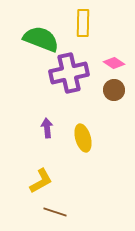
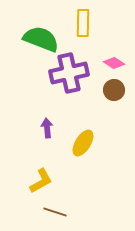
yellow ellipse: moved 5 px down; rotated 48 degrees clockwise
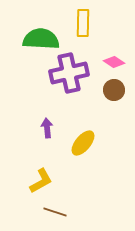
green semicircle: rotated 18 degrees counterclockwise
pink diamond: moved 1 px up
yellow ellipse: rotated 8 degrees clockwise
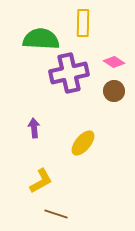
brown circle: moved 1 px down
purple arrow: moved 13 px left
brown line: moved 1 px right, 2 px down
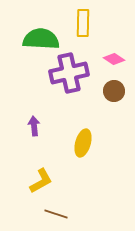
pink diamond: moved 3 px up
purple arrow: moved 2 px up
yellow ellipse: rotated 24 degrees counterclockwise
